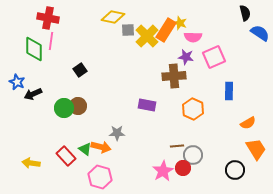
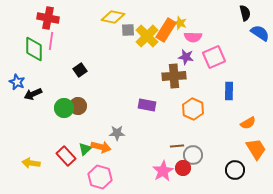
green triangle: rotated 40 degrees clockwise
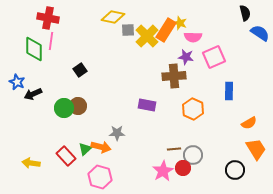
orange semicircle: moved 1 px right
brown line: moved 3 px left, 3 px down
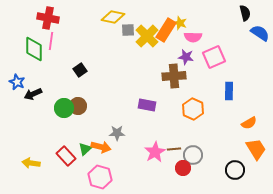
pink star: moved 8 px left, 19 px up
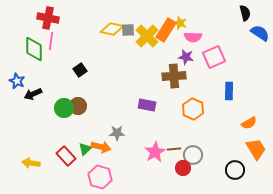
yellow diamond: moved 1 px left, 12 px down
blue star: moved 1 px up
